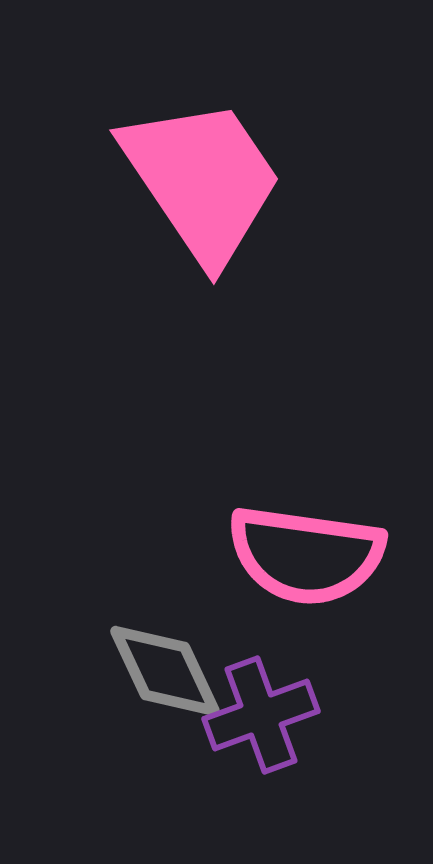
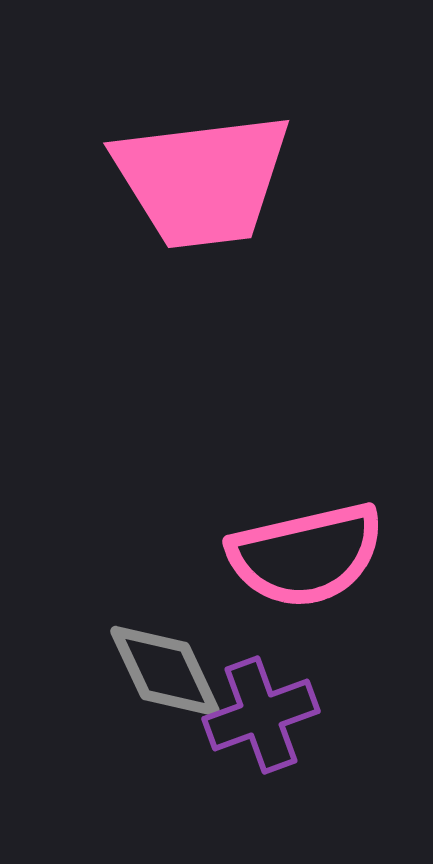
pink trapezoid: rotated 117 degrees clockwise
pink semicircle: rotated 21 degrees counterclockwise
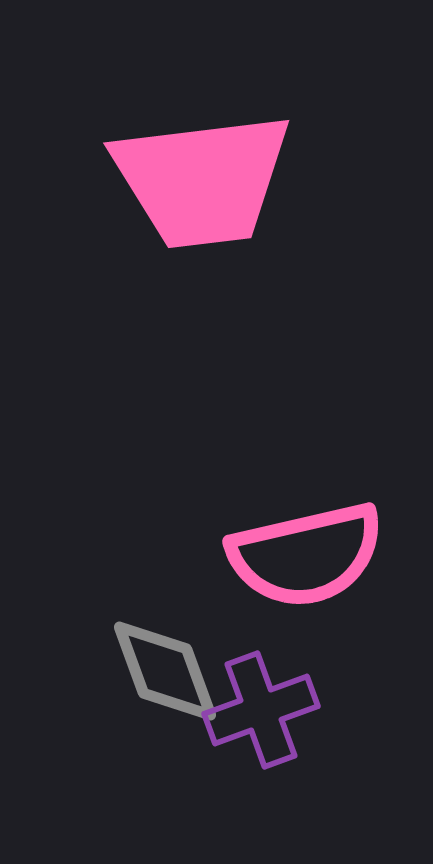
gray diamond: rotated 5 degrees clockwise
purple cross: moved 5 px up
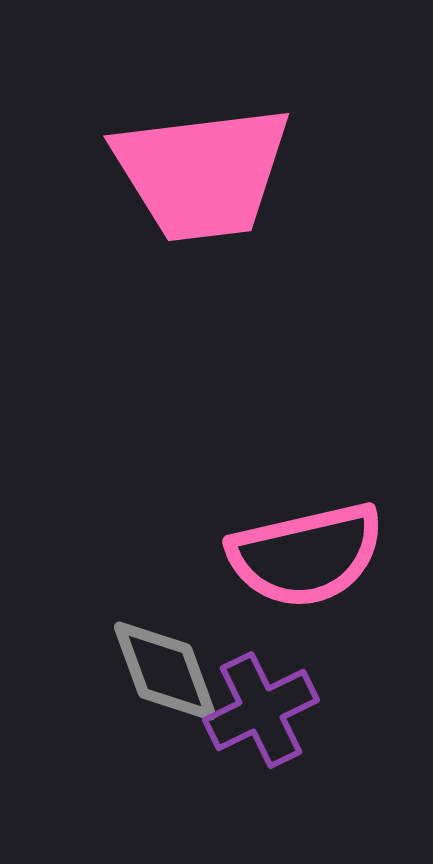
pink trapezoid: moved 7 px up
purple cross: rotated 6 degrees counterclockwise
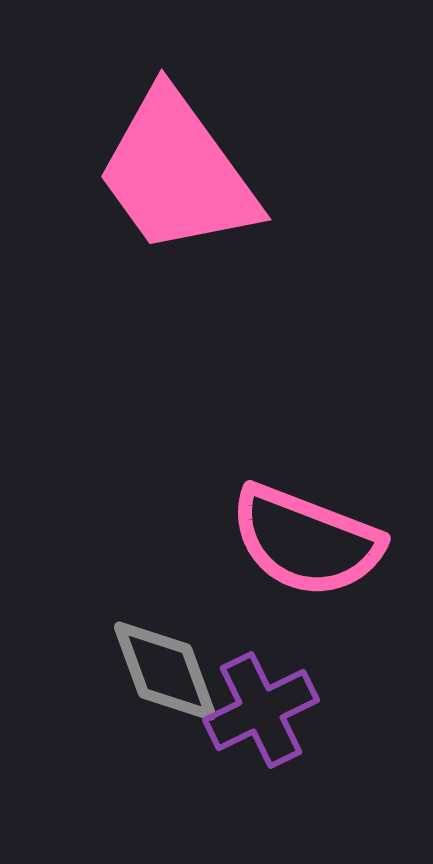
pink trapezoid: moved 25 px left; rotated 61 degrees clockwise
pink semicircle: moved 14 px up; rotated 34 degrees clockwise
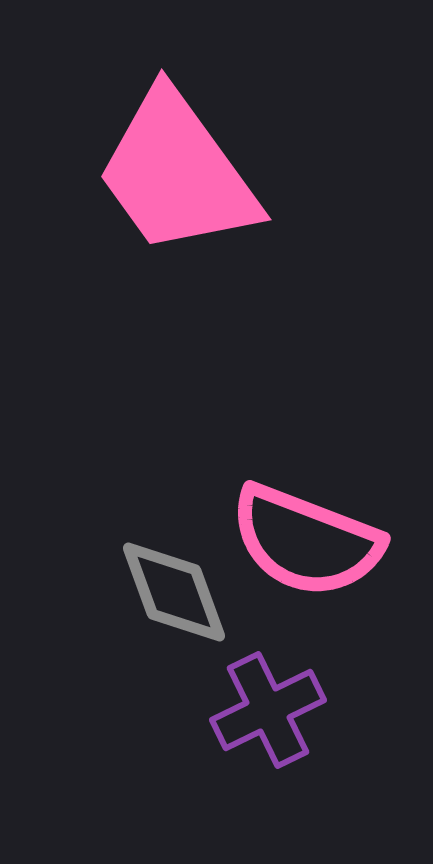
gray diamond: moved 9 px right, 79 px up
purple cross: moved 7 px right
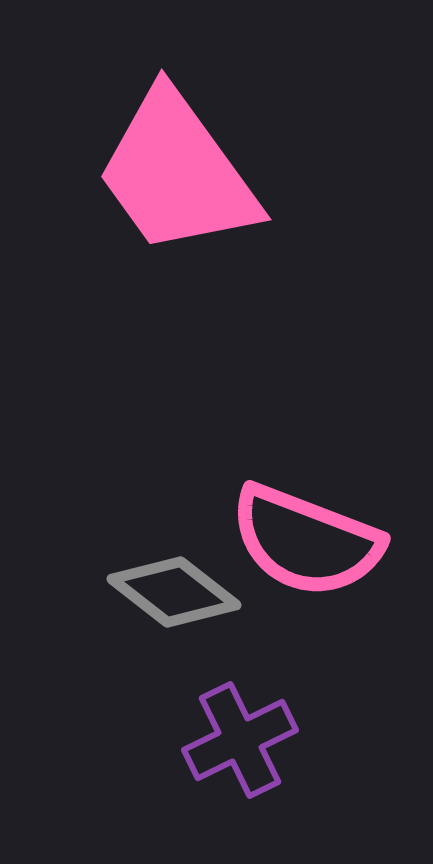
gray diamond: rotated 32 degrees counterclockwise
purple cross: moved 28 px left, 30 px down
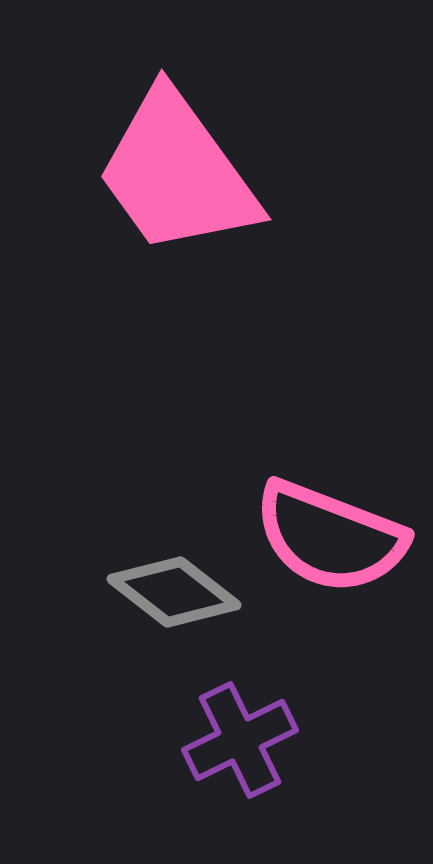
pink semicircle: moved 24 px right, 4 px up
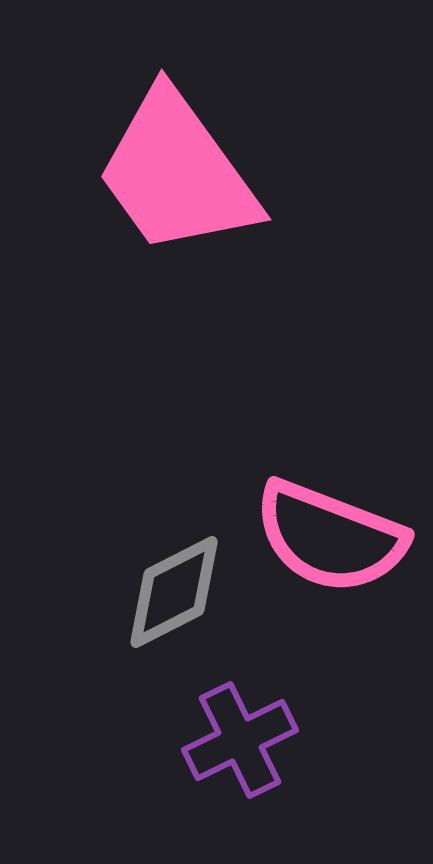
gray diamond: rotated 65 degrees counterclockwise
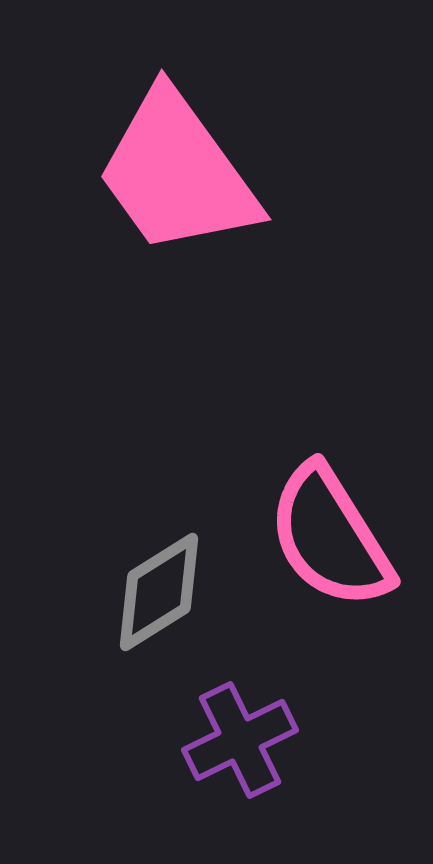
pink semicircle: rotated 37 degrees clockwise
gray diamond: moved 15 px left; rotated 5 degrees counterclockwise
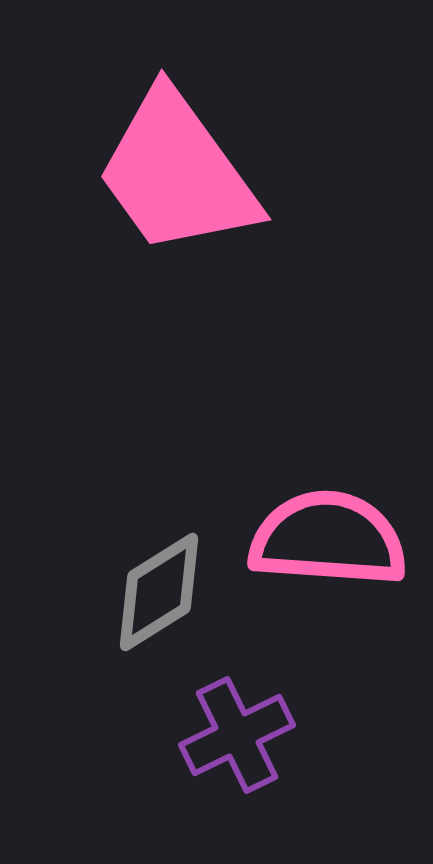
pink semicircle: moved 2 px left, 2 px down; rotated 126 degrees clockwise
purple cross: moved 3 px left, 5 px up
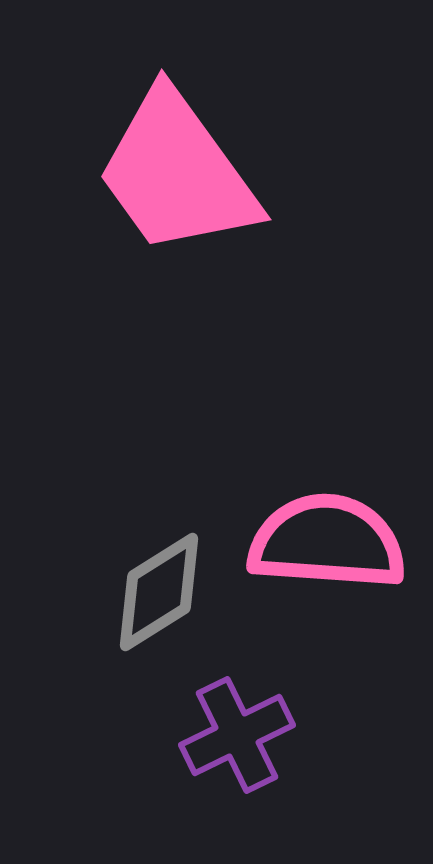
pink semicircle: moved 1 px left, 3 px down
